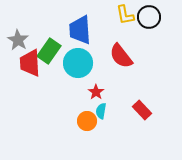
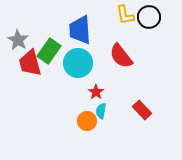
red trapezoid: rotated 12 degrees counterclockwise
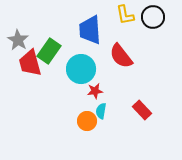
black circle: moved 4 px right
blue trapezoid: moved 10 px right
cyan circle: moved 3 px right, 6 px down
red star: moved 1 px left, 1 px up; rotated 28 degrees clockwise
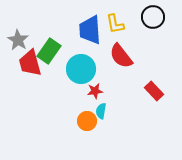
yellow L-shape: moved 10 px left, 9 px down
red rectangle: moved 12 px right, 19 px up
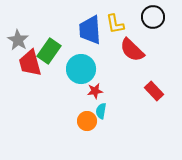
red semicircle: moved 11 px right, 6 px up; rotated 8 degrees counterclockwise
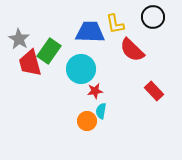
blue trapezoid: moved 2 px down; rotated 96 degrees clockwise
gray star: moved 1 px right, 1 px up
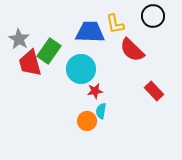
black circle: moved 1 px up
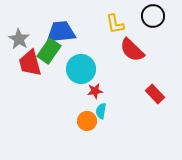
blue trapezoid: moved 29 px left; rotated 8 degrees counterclockwise
red rectangle: moved 1 px right, 3 px down
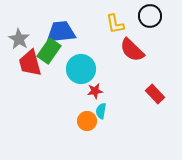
black circle: moved 3 px left
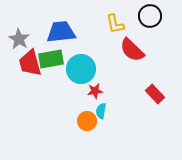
green rectangle: moved 2 px right, 8 px down; rotated 45 degrees clockwise
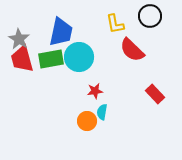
blue trapezoid: rotated 108 degrees clockwise
red trapezoid: moved 8 px left, 4 px up
cyan circle: moved 2 px left, 12 px up
cyan semicircle: moved 1 px right, 1 px down
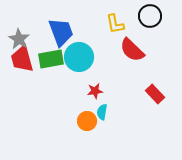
blue trapezoid: rotated 32 degrees counterclockwise
